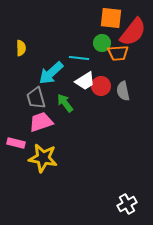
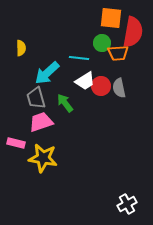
red semicircle: rotated 28 degrees counterclockwise
cyan arrow: moved 4 px left
gray semicircle: moved 4 px left, 3 px up
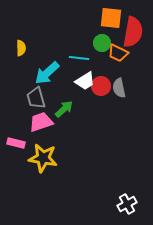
orange trapezoid: rotated 30 degrees clockwise
green arrow: moved 1 px left, 6 px down; rotated 84 degrees clockwise
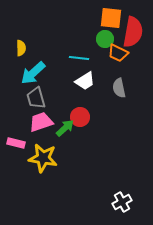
green circle: moved 3 px right, 4 px up
cyan arrow: moved 14 px left
red circle: moved 21 px left, 31 px down
green arrow: moved 1 px right, 19 px down
white cross: moved 5 px left, 2 px up
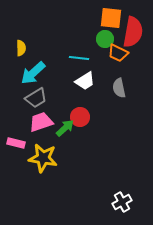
gray trapezoid: rotated 105 degrees counterclockwise
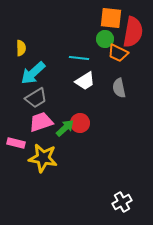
red circle: moved 6 px down
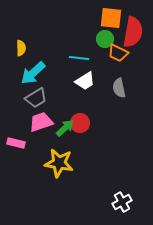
yellow star: moved 16 px right, 5 px down
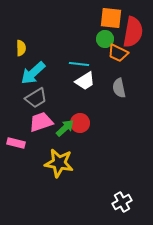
cyan line: moved 6 px down
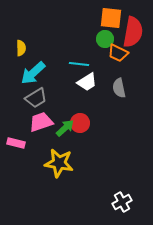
white trapezoid: moved 2 px right, 1 px down
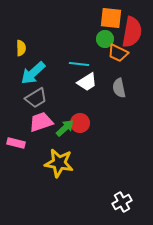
red semicircle: moved 1 px left
